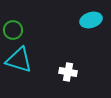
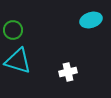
cyan triangle: moved 1 px left, 1 px down
white cross: rotated 24 degrees counterclockwise
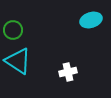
cyan triangle: rotated 16 degrees clockwise
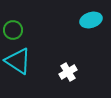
white cross: rotated 18 degrees counterclockwise
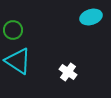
cyan ellipse: moved 3 px up
white cross: rotated 24 degrees counterclockwise
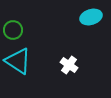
white cross: moved 1 px right, 7 px up
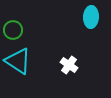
cyan ellipse: rotated 70 degrees counterclockwise
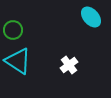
cyan ellipse: rotated 45 degrees counterclockwise
white cross: rotated 18 degrees clockwise
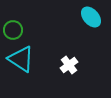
cyan triangle: moved 3 px right, 2 px up
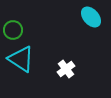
white cross: moved 3 px left, 4 px down
